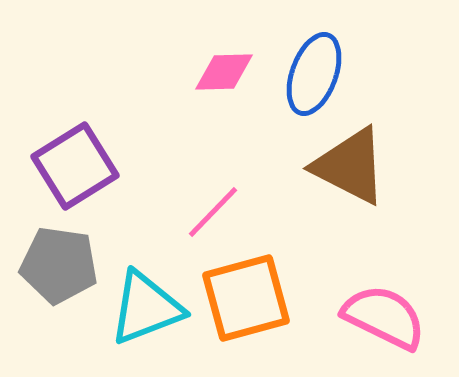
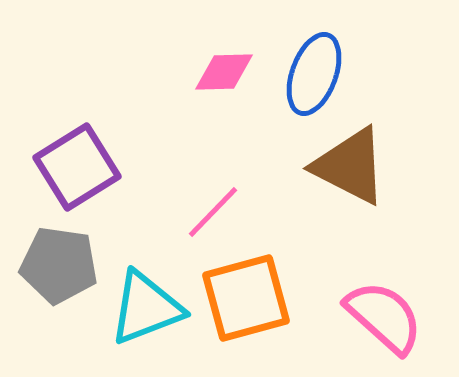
purple square: moved 2 px right, 1 px down
pink semicircle: rotated 16 degrees clockwise
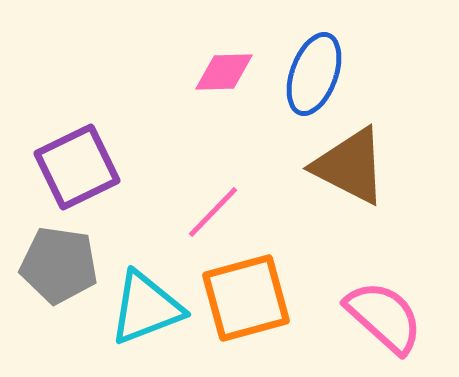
purple square: rotated 6 degrees clockwise
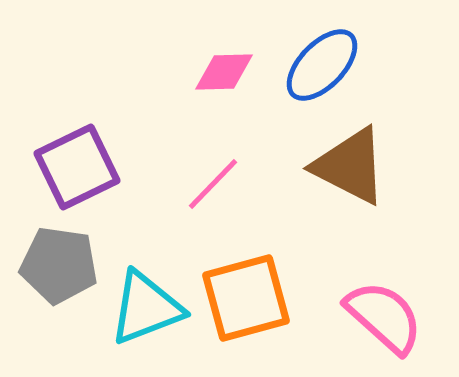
blue ellipse: moved 8 px right, 9 px up; rotated 24 degrees clockwise
pink line: moved 28 px up
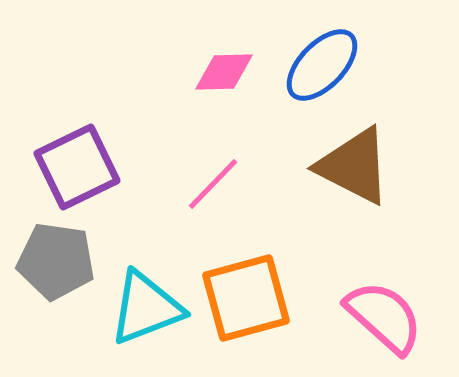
brown triangle: moved 4 px right
gray pentagon: moved 3 px left, 4 px up
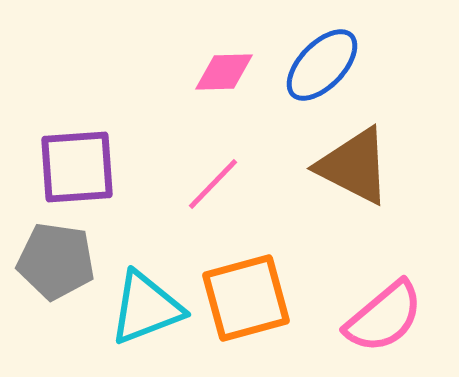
purple square: rotated 22 degrees clockwise
pink semicircle: rotated 98 degrees clockwise
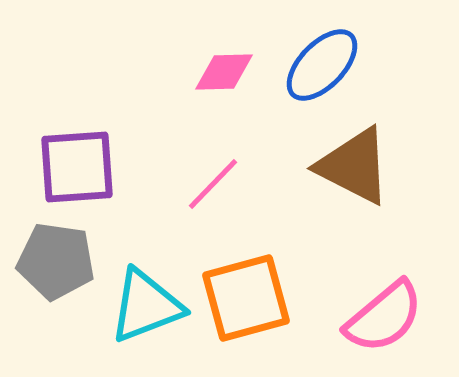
cyan triangle: moved 2 px up
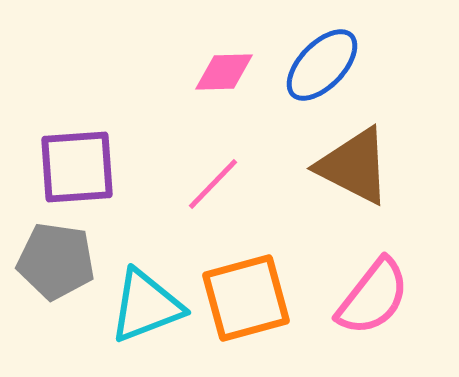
pink semicircle: moved 11 px left, 20 px up; rotated 12 degrees counterclockwise
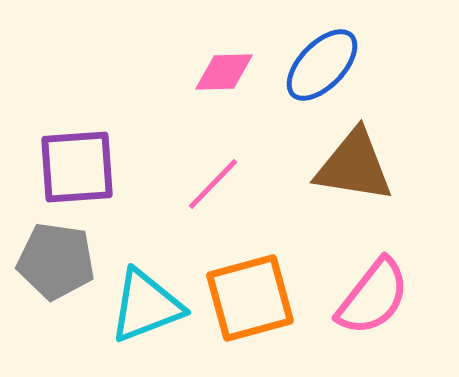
brown triangle: rotated 18 degrees counterclockwise
orange square: moved 4 px right
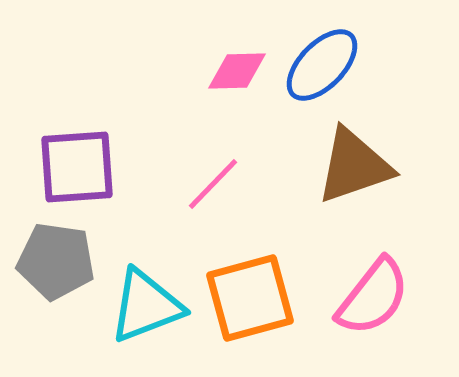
pink diamond: moved 13 px right, 1 px up
brown triangle: rotated 28 degrees counterclockwise
